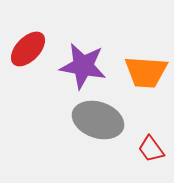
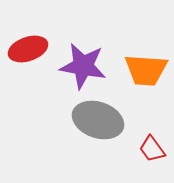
red ellipse: rotated 27 degrees clockwise
orange trapezoid: moved 2 px up
red trapezoid: moved 1 px right
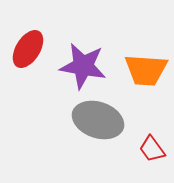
red ellipse: rotated 39 degrees counterclockwise
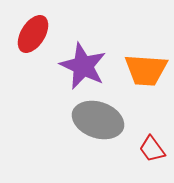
red ellipse: moved 5 px right, 15 px up
purple star: rotated 15 degrees clockwise
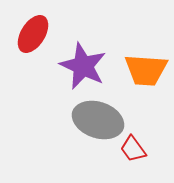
red trapezoid: moved 19 px left
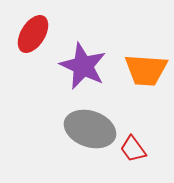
gray ellipse: moved 8 px left, 9 px down
